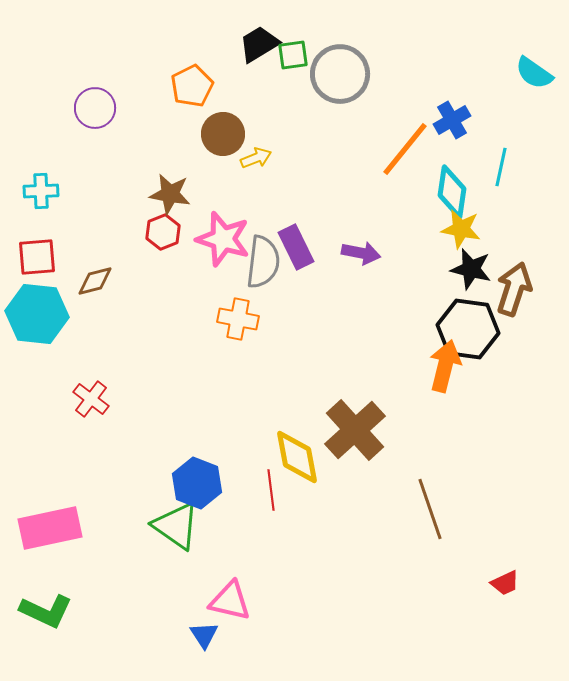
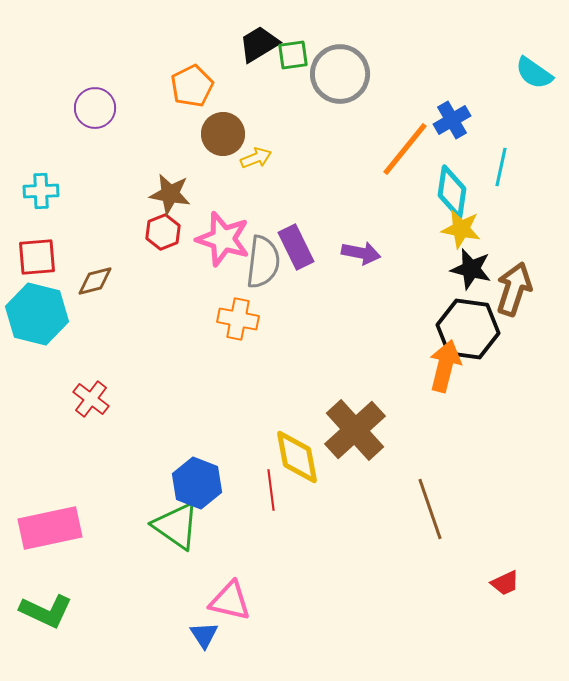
cyan hexagon: rotated 8 degrees clockwise
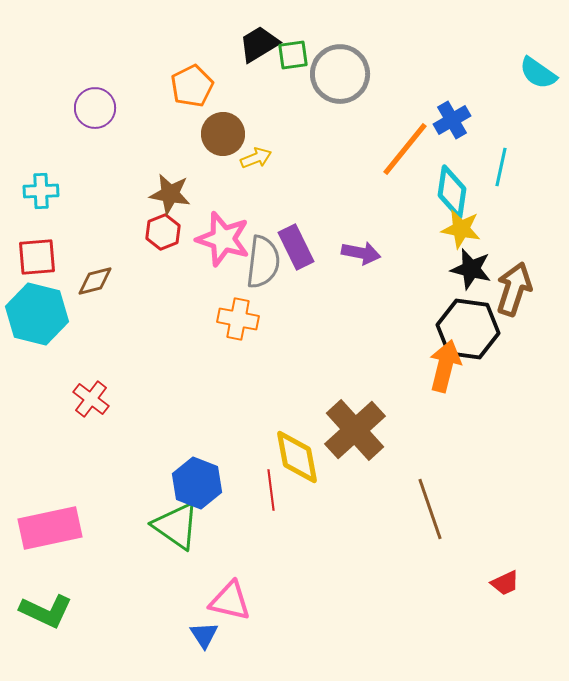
cyan semicircle: moved 4 px right
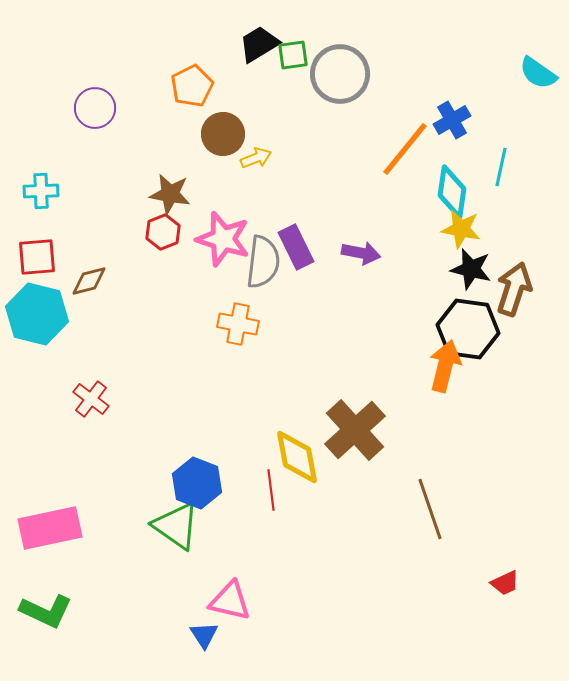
brown diamond: moved 6 px left
orange cross: moved 5 px down
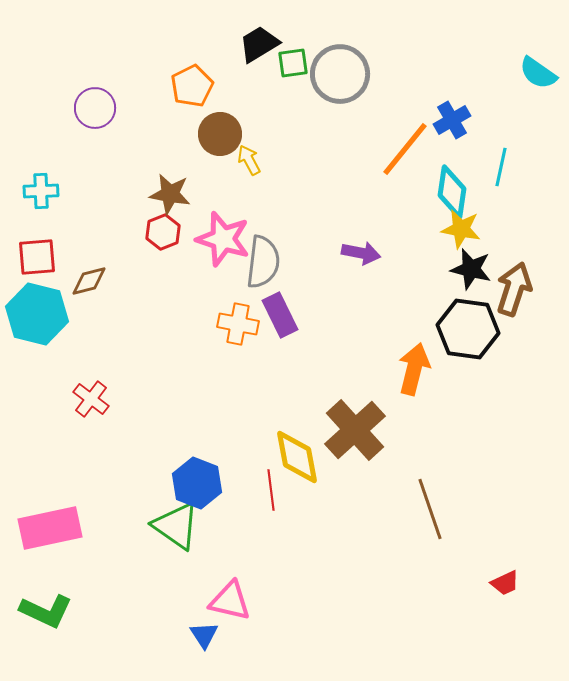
green square: moved 8 px down
brown circle: moved 3 px left
yellow arrow: moved 7 px left, 2 px down; rotated 96 degrees counterclockwise
purple rectangle: moved 16 px left, 68 px down
orange arrow: moved 31 px left, 3 px down
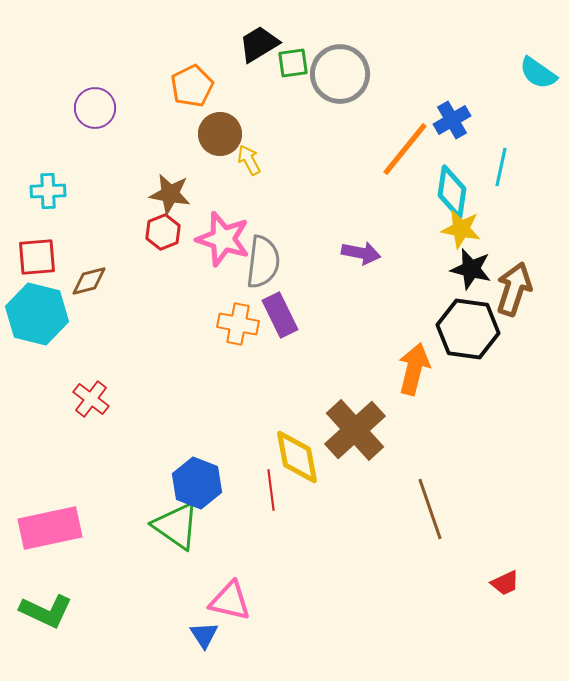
cyan cross: moved 7 px right
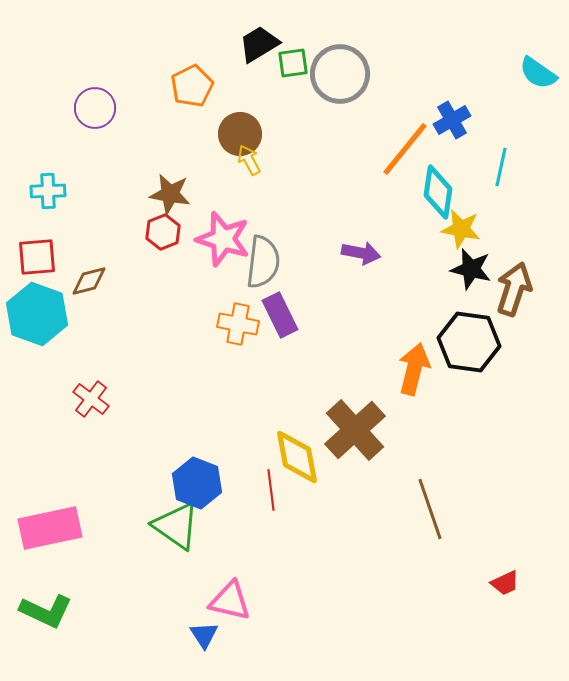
brown circle: moved 20 px right
cyan diamond: moved 14 px left
cyan hexagon: rotated 6 degrees clockwise
black hexagon: moved 1 px right, 13 px down
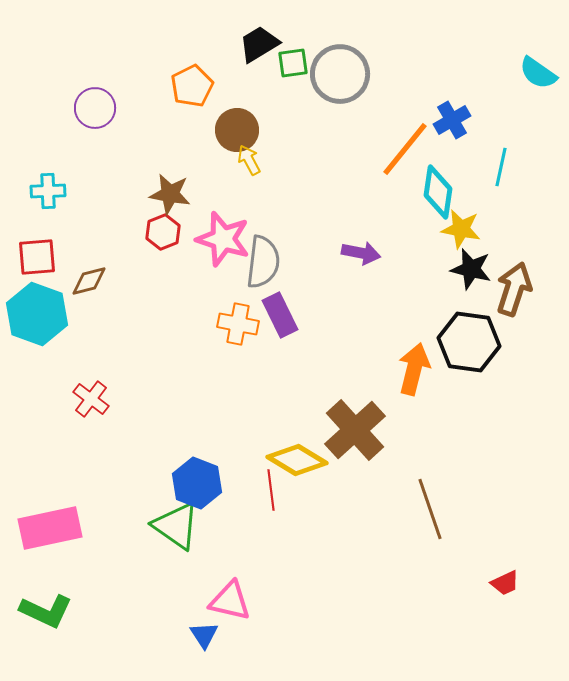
brown circle: moved 3 px left, 4 px up
yellow diamond: moved 3 px down; rotated 48 degrees counterclockwise
